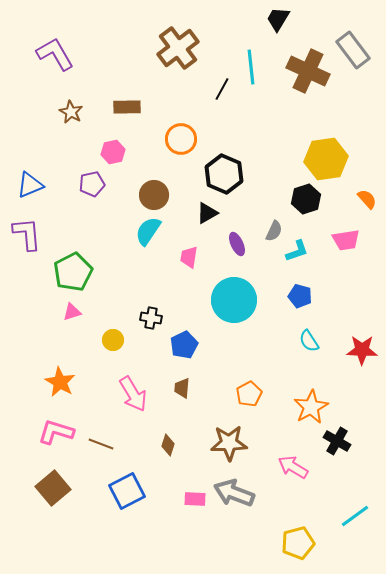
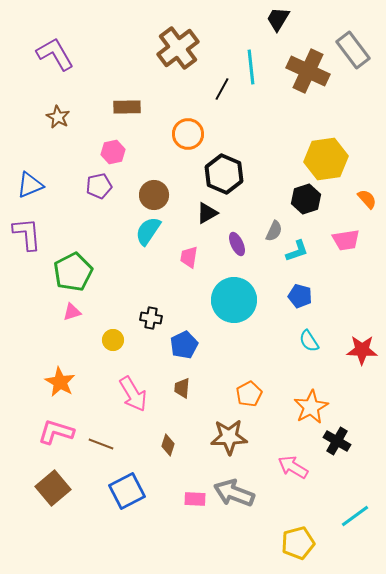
brown star at (71, 112): moved 13 px left, 5 px down
orange circle at (181, 139): moved 7 px right, 5 px up
purple pentagon at (92, 184): moved 7 px right, 2 px down
brown star at (229, 443): moved 6 px up
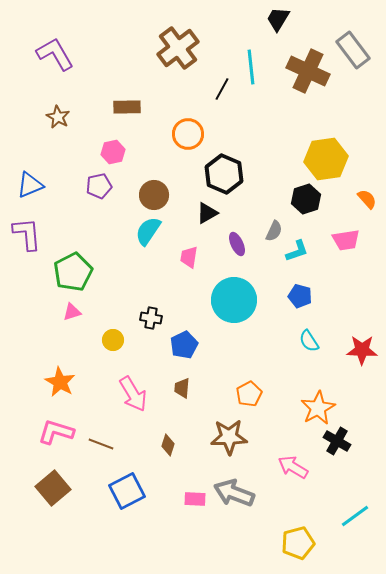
orange star at (311, 407): moved 7 px right, 1 px down
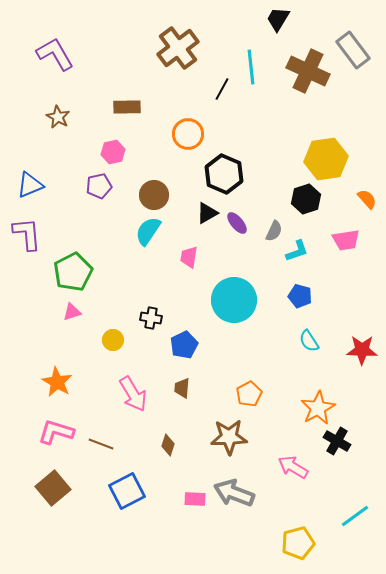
purple ellipse at (237, 244): moved 21 px up; rotated 15 degrees counterclockwise
orange star at (60, 382): moved 3 px left
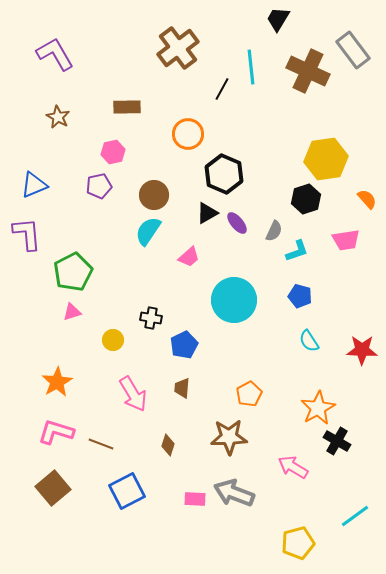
blue triangle at (30, 185): moved 4 px right
pink trapezoid at (189, 257): rotated 140 degrees counterclockwise
orange star at (57, 382): rotated 12 degrees clockwise
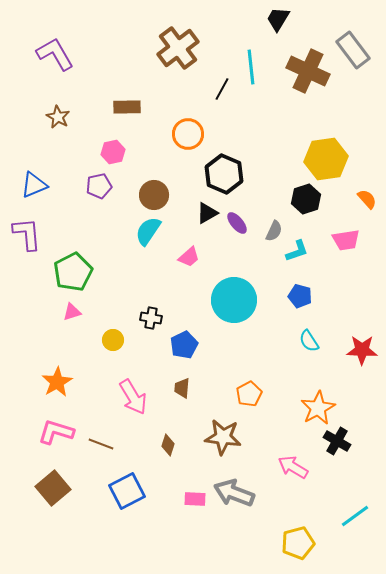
pink arrow at (133, 394): moved 3 px down
brown star at (229, 437): moved 6 px left; rotated 9 degrees clockwise
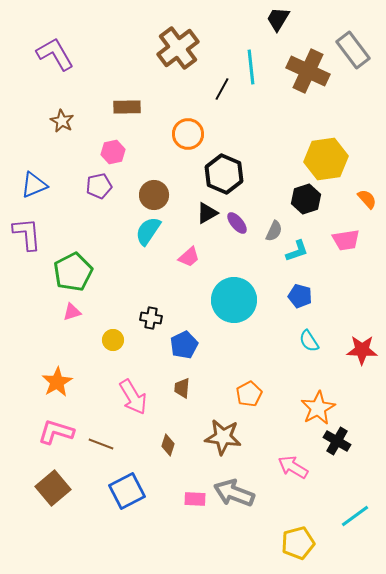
brown star at (58, 117): moved 4 px right, 4 px down
